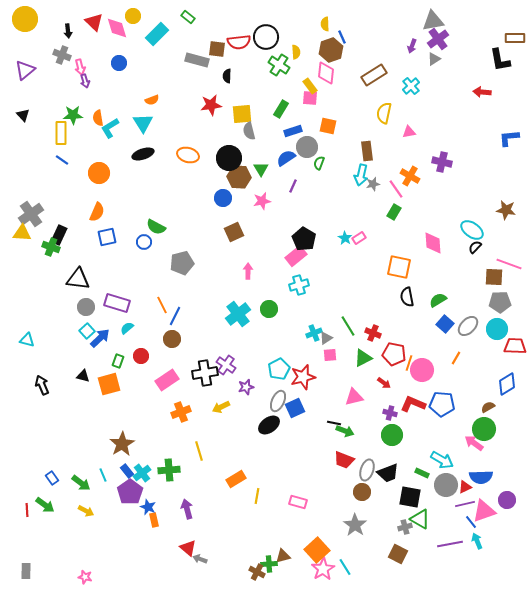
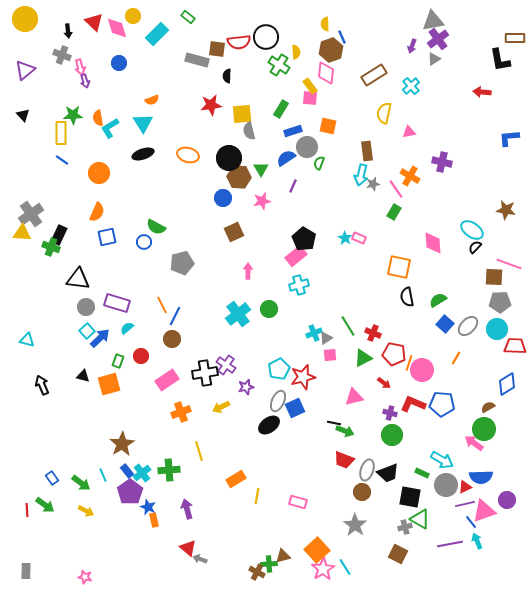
pink rectangle at (359, 238): rotated 56 degrees clockwise
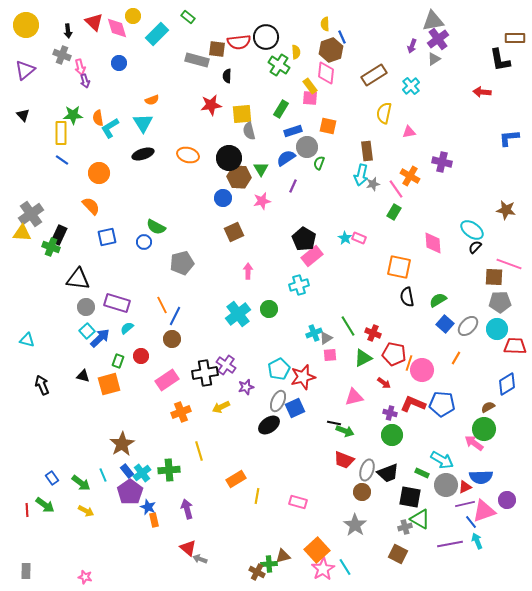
yellow circle at (25, 19): moved 1 px right, 6 px down
orange semicircle at (97, 212): moved 6 px left, 6 px up; rotated 66 degrees counterclockwise
pink rectangle at (296, 256): moved 16 px right
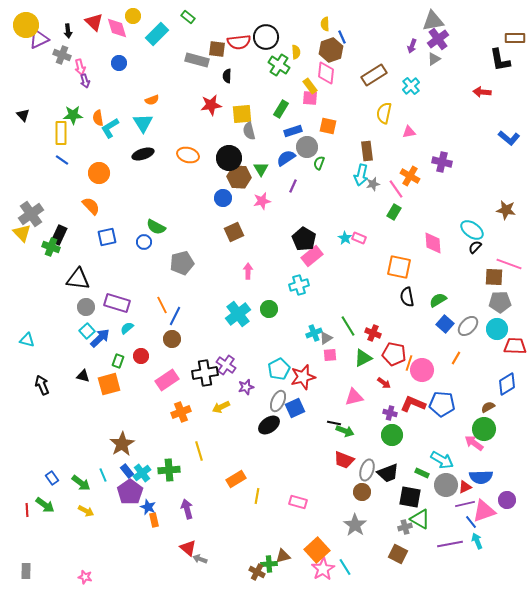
purple triangle at (25, 70): moved 14 px right, 31 px up; rotated 15 degrees clockwise
blue L-shape at (509, 138): rotated 135 degrees counterclockwise
yellow triangle at (22, 233): rotated 42 degrees clockwise
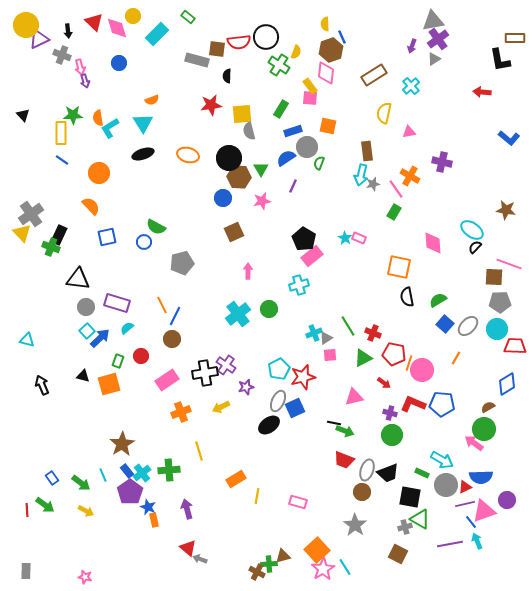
yellow semicircle at (296, 52): rotated 24 degrees clockwise
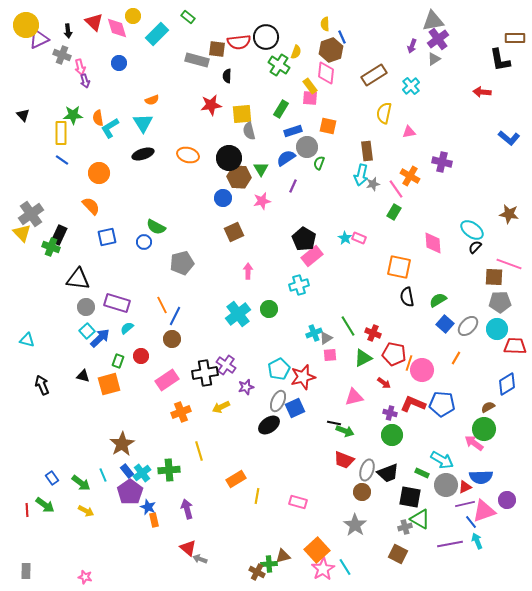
brown star at (506, 210): moved 3 px right, 4 px down
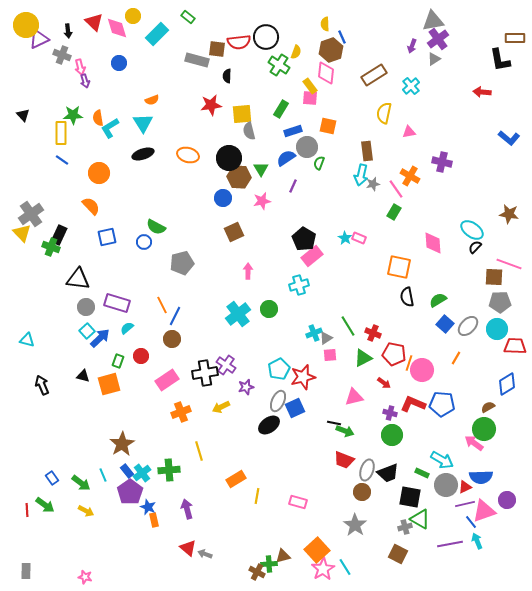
gray arrow at (200, 559): moved 5 px right, 5 px up
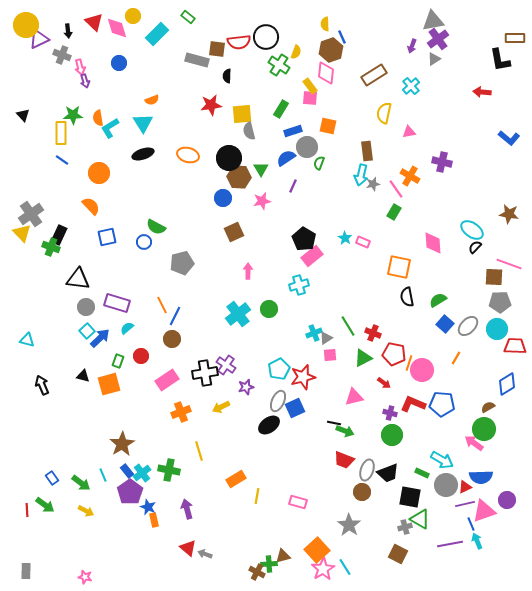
pink rectangle at (359, 238): moved 4 px right, 4 px down
green cross at (169, 470): rotated 15 degrees clockwise
blue line at (471, 522): moved 2 px down; rotated 16 degrees clockwise
gray star at (355, 525): moved 6 px left
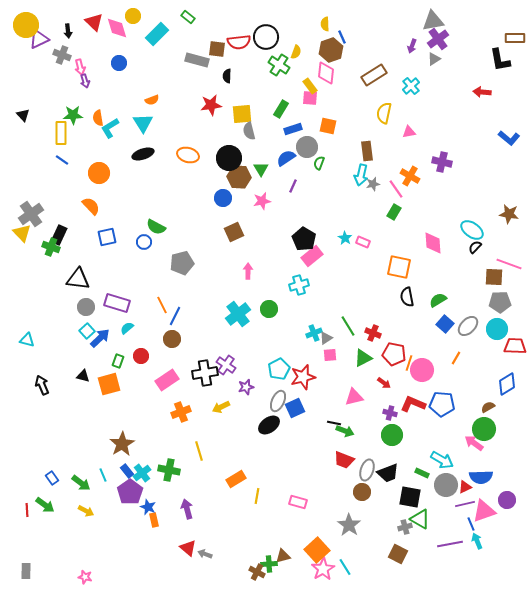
blue rectangle at (293, 131): moved 2 px up
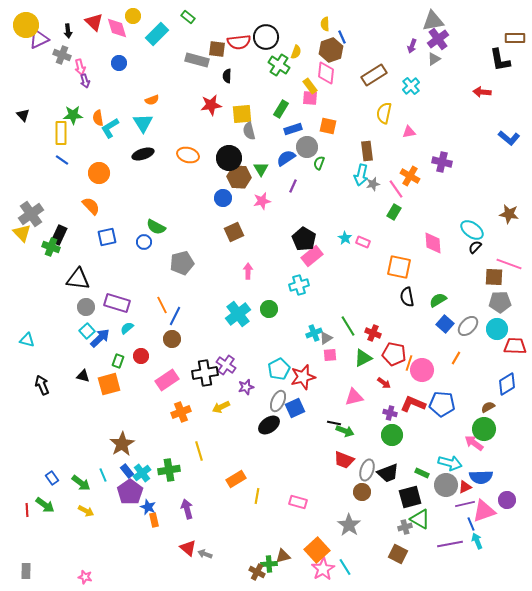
cyan arrow at (442, 460): moved 8 px right, 3 px down; rotated 15 degrees counterclockwise
green cross at (169, 470): rotated 20 degrees counterclockwise
black square at (410, 497): rotated 25 degrees counterclockwise
